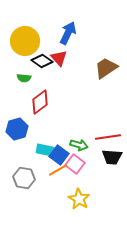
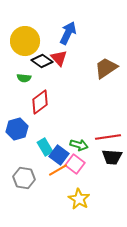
cyan rectangle: moved 3 px up; rotated 48 degrees clockwise
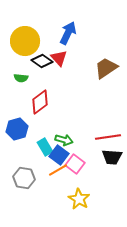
green semicircle: moved 3 px left
green arrow: moved 15 px left, 5 px up
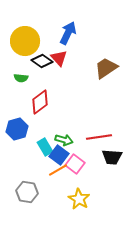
red line: moved 9 px left
gray hexagon: moved 3 px right, 14 px down
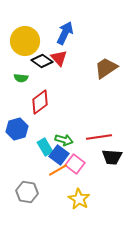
blue arrow: moved 3 px left
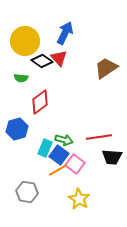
cyan rectangle: moved 1 px down; rotated 54 degrees clockwise
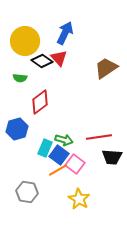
green semicircle: moved 1 px left
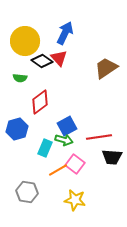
blue square: moved 8 px right, 29 px up; rotated 24 degrees clockwise
yellow star: moved 4 px left, 1 px down; rotated 20 degrees counterclockwise
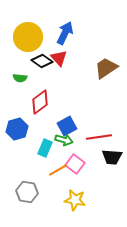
yellow circle: moved 3 px right, 4 px up
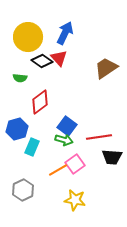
blue square: rotated 24 degrees counterclockwise
cyan rectangle: moved 13 px left, 1 px up
pink square: rotated 18 degrees clockwise
gray hexagon: moved 4 px left, 2 px up; rotated 25 degrees clockwise
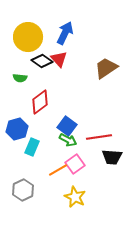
red triangle: moved 1 px down
green arrow: moved 4 px right; rotated 12 degrees clockwise
yellow star: moved 3 px up; rotated 15 degrees clockwise
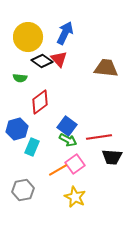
brown trapezoid: rotated 40 degrees clockwise
gray hexagon: rotated 15 degrees clockwise
